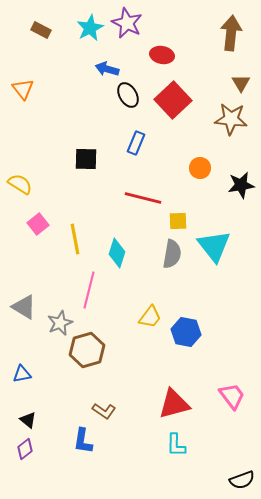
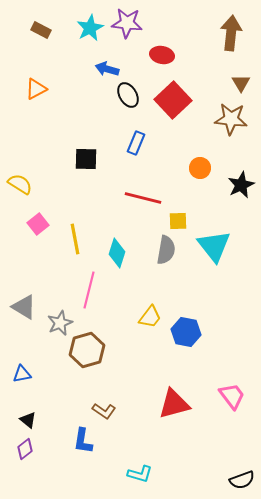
purple star: rotated 20 degrees counterclockwise
orange triangle: moved 13 px right; rotated 40 degrees clockwise
black star: rotated 16 degrees counterclockwise
gray semicircle: moved 6 px left, 4 px up
cyan L-shape: moved 36 px left, 29 px down; rotated 75 degrees counterclockwise
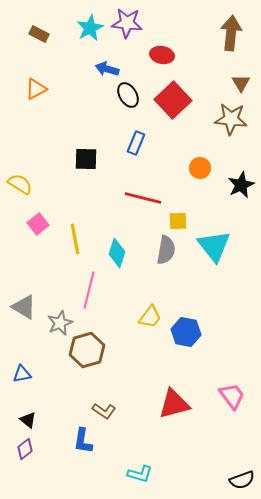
brown rectangle: moved 2 px left, 4 px down
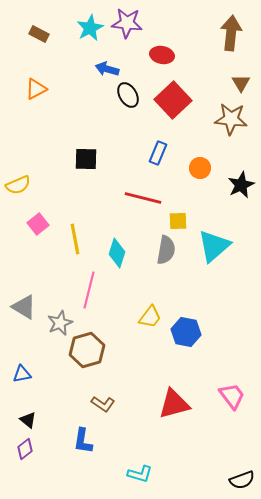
blue rectangle: moved 22 px right, 10 px down
yellow semicircle: moved 2 px left, 1 px down; rotated 125 degrees clockwise
cyan triangle: rotated 27 degrees clockwise
brown L-shape: moved 1 px left, 7 px up
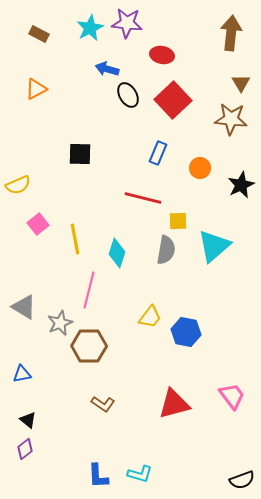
black square: moved 6 px left, 5 px up
brown hexagon: moved 2 px right, 4 px up; rotated 16 degrees clockwise
blue L-shape: moved 15 px right, 35 px down; rotated 12 degrees counterclockwise
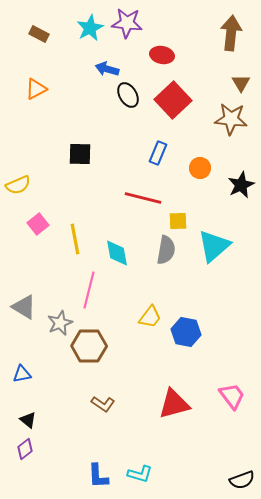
cyan diamond: rotated 28 degrees counterclockwise
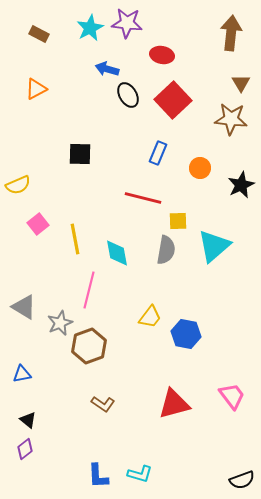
blue hexagon: moved 2 px down
brown hexagon: rotated 20 degrees counterclockwise
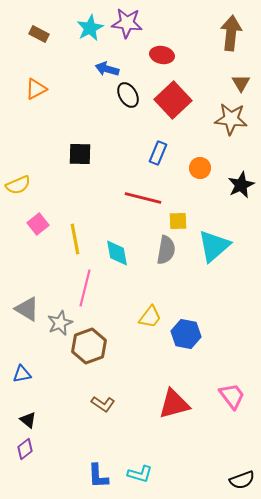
pink line: moved 4 px left, 2 px up
gray triangle: moved 3 px right, 2 px down
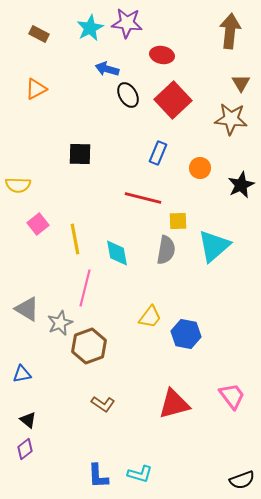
brown arrow: moved 1 px left, 2 px up
yellow semicircle: rotated 25 degrees clockwise
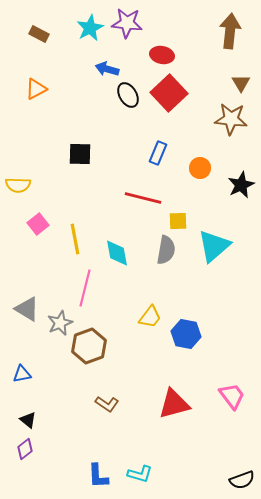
red square: moved 4 px left, 7 px up
brown L-shape: moved 4 px right
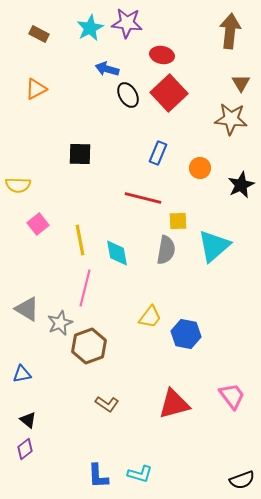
yellow line: moved 5 px right, 1 px down
